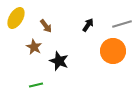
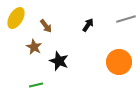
gray line: moved 4 px right, 5 px up
orange circle: moved 6 px right, 11 px down
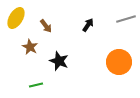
brown star: moved 4 px left
